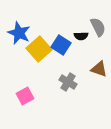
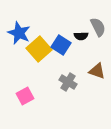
brown triangle: moved 2 px left, 2 px down
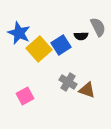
blue square: rotated 24 degrees clockwise
brown triangle: moved 10 px left, 19 px down
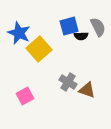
blue square: moved 8 px right, 19 px up; rotated 18 degrees clockwise
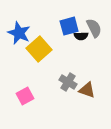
gray semicircle: moved 4 px left, 1 px down
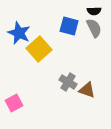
blue square: rotated 30 degrees clockwise
black semicircle: moved 13 px right, 25 px up
pink square: moved 11 px left, 7 px down
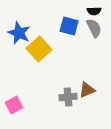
gray cross: moved 15 px down; rotated 36 degrees counterclockwise
brown triangle: rotated 42 degrees counterclockwise
pink square: moved 2 px down
